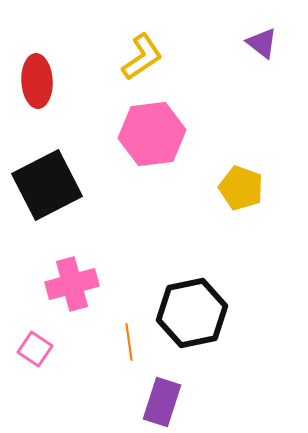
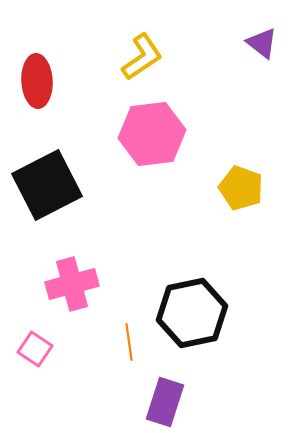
purple rectangle: moved 3 px right
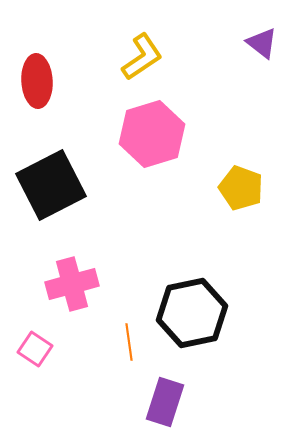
pink hexagon: rotated 10 degrees counterclockwise
black square: moved 4 px right
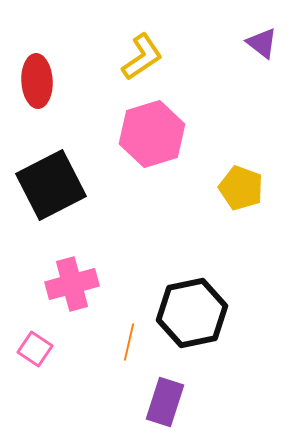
orange line: rotated 21 degrees clockwise
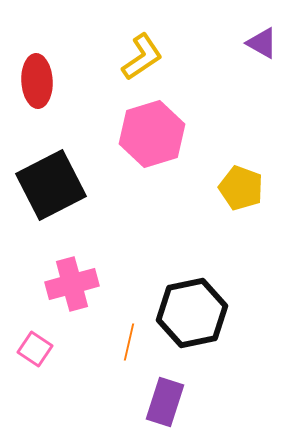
purple triangle: rotated 8 degrees counterclockwise
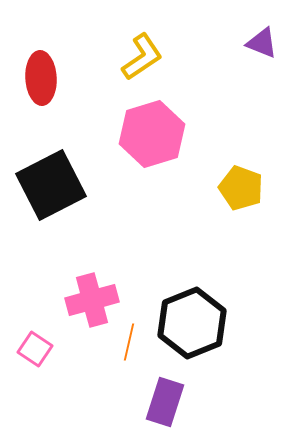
purple triangle: rotated 8 degrees counterclockwise
red ellipse: moved 4 px right, 3 px up
pink cross: moved 20 px right, 16 px down
black hexagon: moved 10 px down; rotated 10 degrees counterclockwise
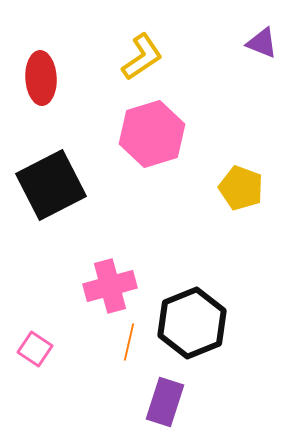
pink cross: moved 18 px right, 14 px up
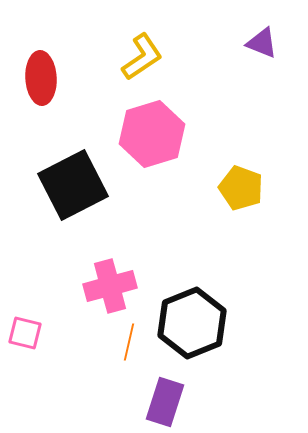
black square: moved 22 px right
pink square: moved 10 px left, 16 px up; rotated 20 degrees counterclockwise
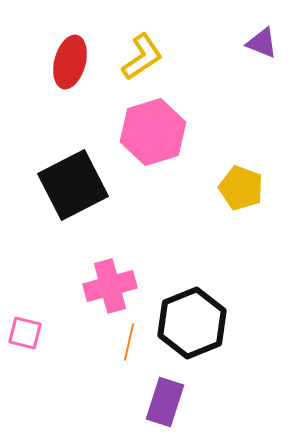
red ellipse: moved 29 px right, 16 px up; rotated 18 degrees clockwise
pink hexagon: moved 1 px right, 2 px up
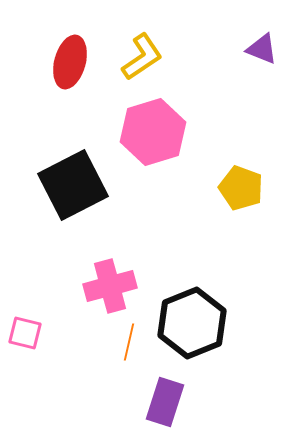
purple triangle: moved 6 px down
